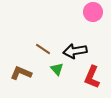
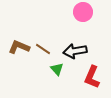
pink circle: moved 10 px left
brown L-shape: moved 2 px left, 26 px up
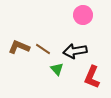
pink circle: moved 3 px down
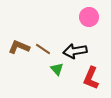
pink circle: moved 6 px right, 2 px down
red L-shape: moved 1 px left, 1 px down
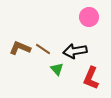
brown L-shape: moved 1 px right, 1 px down
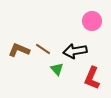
pink circle: moved 3 px right, 4 px down
brown L-shape: moved 1 px left, 2 px down
red L-shape: moved 1 px right
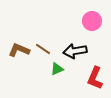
green triangle: rotated 48 degrees clockwise
red L-shape: moved 3 px right
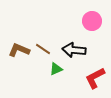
black arrow: moved 1 px left, 1 px up; rotated 15 degrees clockwise
green triangle: moved 1 px left
red L-shape: rotated 40 degrees clockwise
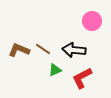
green triangle: moved 1 px left, 1 px down
red L-shape: moved 13 px left
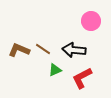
pink circle: moved 1 px left
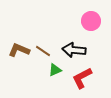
brown line: moved 2 px down
